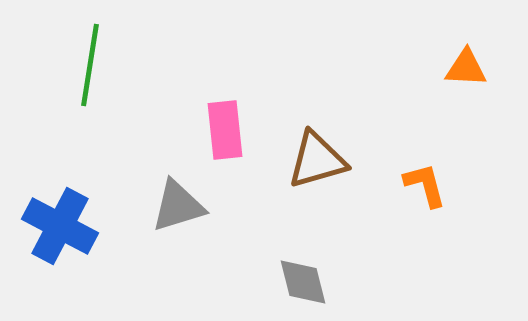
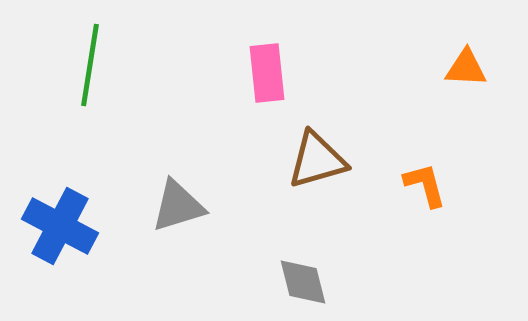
pink rectangle: moved 42 px right, 57 px up
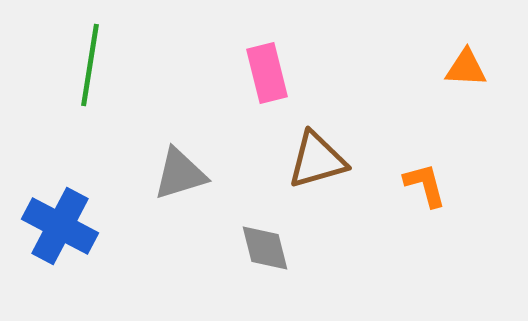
pink rectangle: rotated 8 degrees counterclockwise
gray triangle: moved 2 px right, 32 px up
gray diamond: moved 38 px left, 34 px up
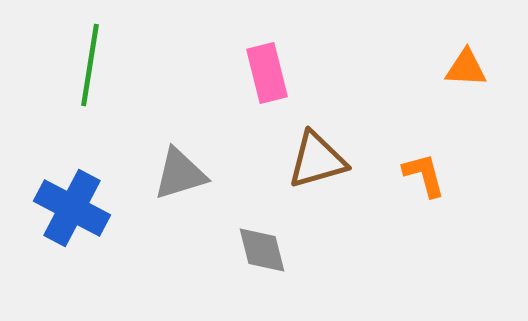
orange L-shape: moved 1 px left, 10 px up
blue cross: moved 12 px right, 18 px up
gray diamond: moved 3 px left, 2 px down
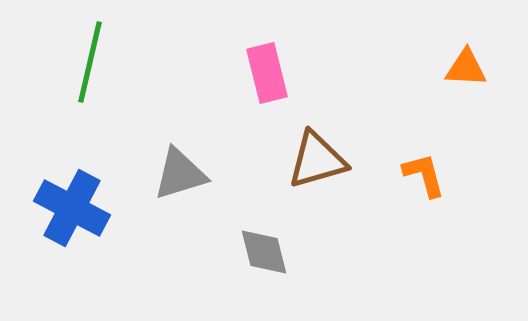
green line: moved 3 px up; rotated 4 degrees clockwise
gray diamond: moved 2 px right, 2 px down
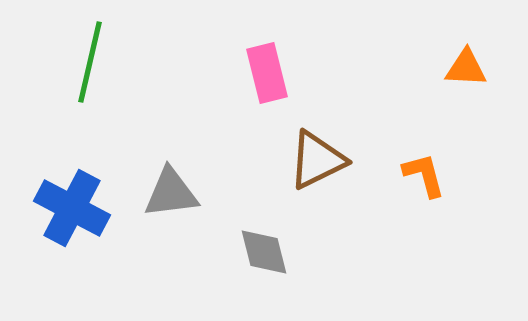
brown triangle: rotated 10 degrees counterclockwise
gray triangle: moved 9 px left, 19 px down; rotated 10 degrees clockwise
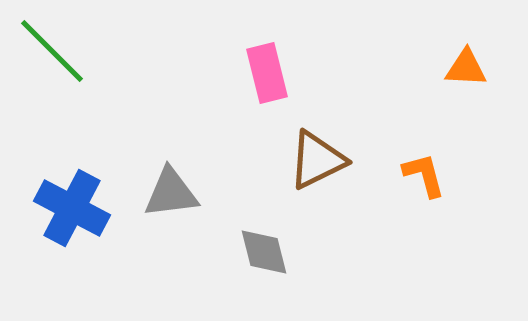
green line: moved 38 px left, 11 px up; rotated 58 degrees counterclockwise
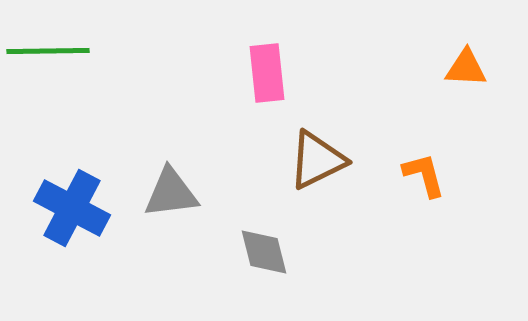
green line: moved 4 px left; rotated 46 degrees counterclockwise
pink rectangle: rotated 8 degrees clockwise
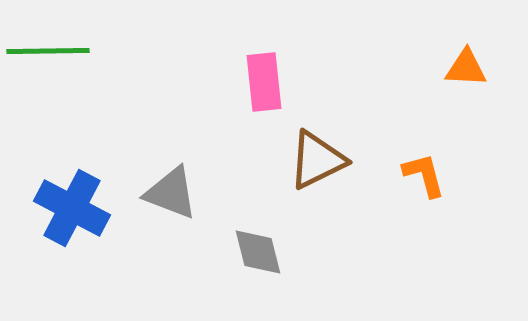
pink rectangle: moved 3 px left, 9 px down
gray triangle: rotated 28 degrees clockwise
gray diamond: moved 6 px left
